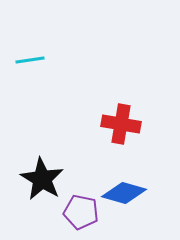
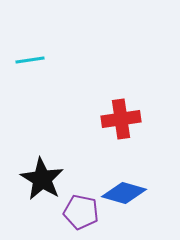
red cross: moved 5 px up; rotated 18 degrees counterclockwise
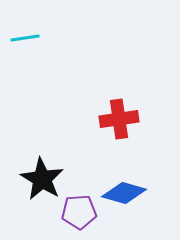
cyan line: moved 5 px left, 22 px up
red cross: moved 2 px left
purple pentagon: moved 2 px left; rotated 16 degrees counterclockwise
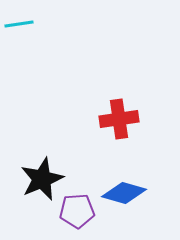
cyan line: moved 6 px left, 14 px up
black star: rotated 18 degrees clockwise
purple pentagon: moved 2 px left, 1 px up
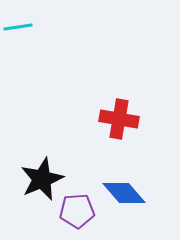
cyan line: moved 1 px left, 3 px down
red cross: rotated 18 degrees clockwise
blue diamond: rotated 33 degrees clockwise
